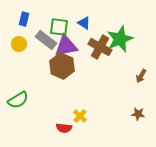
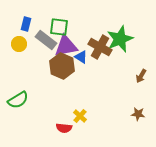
blue rectangle: moved 2 px right, 5 px down
blue triangle: moved 3 px left, 34 px down
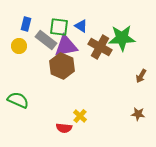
green star: moved 2 px right, 1 px up; rotated 20 degrees clockwise
yellow circle: moved 2 px down
blue triangle: moved 31 px up
green semicircle: rotated 125 degrees counterclockwise
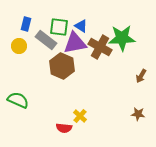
purple triangle: moved 9 px right, 3 px up
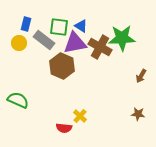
gray rectangle: moved 2 px left
yellow circle: moved 3 px up
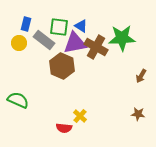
brown cross: moved 4 px left
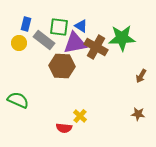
brown hexagon: rotated 20 degrees counterclockwise
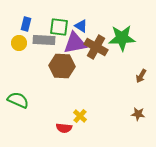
gray rectangle: rotated 35 degrees counterclockwise
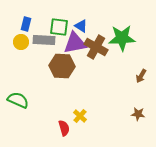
yellow circle: moved 2 px right, 1 px up
red semicircle: rotated 112 degrees counterclockwise
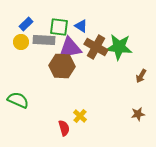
blue rectangle: rotated 32 degrees clockwise
green star: moved 3 px left, 9 px down; rotated 8 degrees clockwise
purple triangle: moved 5 px left, 5 px down
brown star: rotated 16 degrees counterclockwise
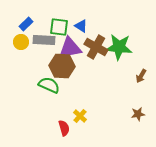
green semicircle: moved 31 px right, 15 px up
